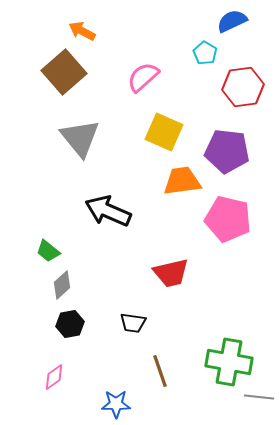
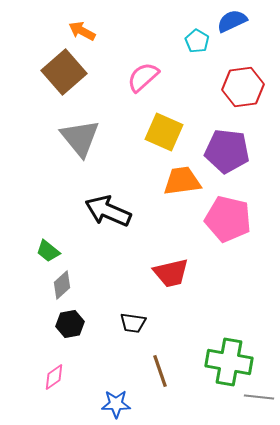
cyan pentagon: moved 8 px left, 12 px up
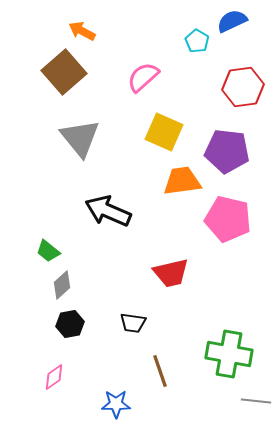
green cross: moved 8 px up
gray line: moved 3 px left, 4 px down
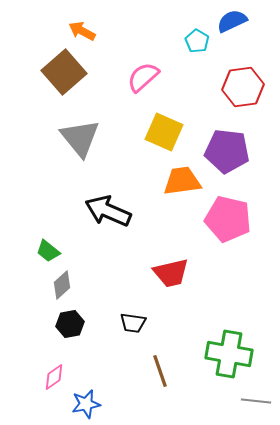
blue star: moved 30 px left; rotated 12 degrees counterclockwise
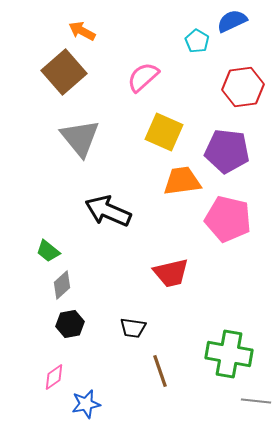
black trapezoid: moved 5 px down
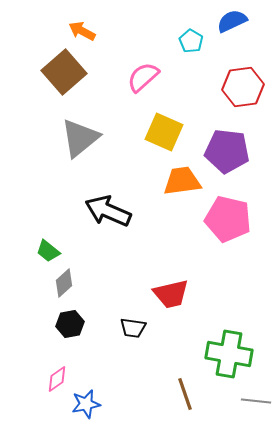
cyan pentagon: moved 6 px left
gray triangle: rotated 30 degrees clockwise
red trapezoid: moved 21 px down
gray diamond: moved 2 px right, 2 px up
brown line: moved 25 px right, 23 px down
pink diamond: moved 3 px right, 2 px down
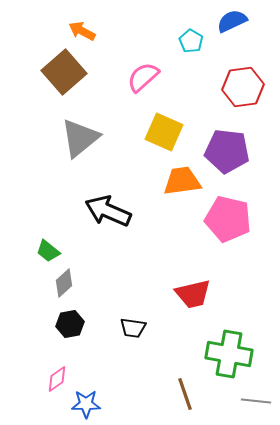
red trapezoid: moved 22 px right
blue star: rotated 12 degrees clockwise
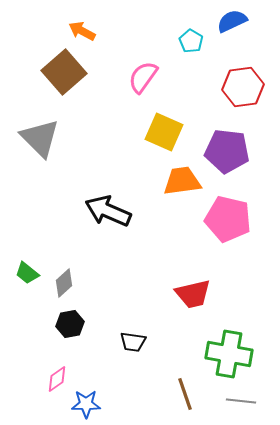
pink semicircle: rotated 12 degrees counterclockwise
gray triangle: moved 40 px left; rotated 36 degrees counterclockwise
green trapezoid: moved 21 px left, 22 px down
black trapezoid: moved 14 px down
gray line: moved 15 px left
